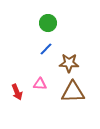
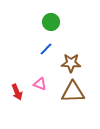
green circle: moved 3 px right, 1 px up
brown star: moved 2 px right
pink triangle: rotated 16 degrees clockwise
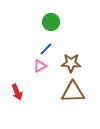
pink triangle: moved 18 px up; rotated 48 degrees counterclockwise
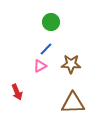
brown star: moved 1 px down
brown triangle: moved 11 px down
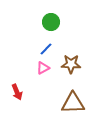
pink triangle: moved 3 px right, 2 px down
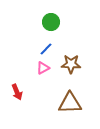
brown triangle: moved 3 px left
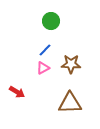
green circle: moved 1 px up
blue line: moved 1 px left, 1 px down
red arrow: rotated 35 degrees counterclockwise
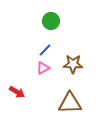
brown star: moved 2 px right
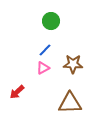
red arrow: rotated 105 degrees clockwise
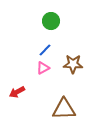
red arrow: rotated 14 degrees clockwise
brown triangle: moved 6 px left, 6 px down
